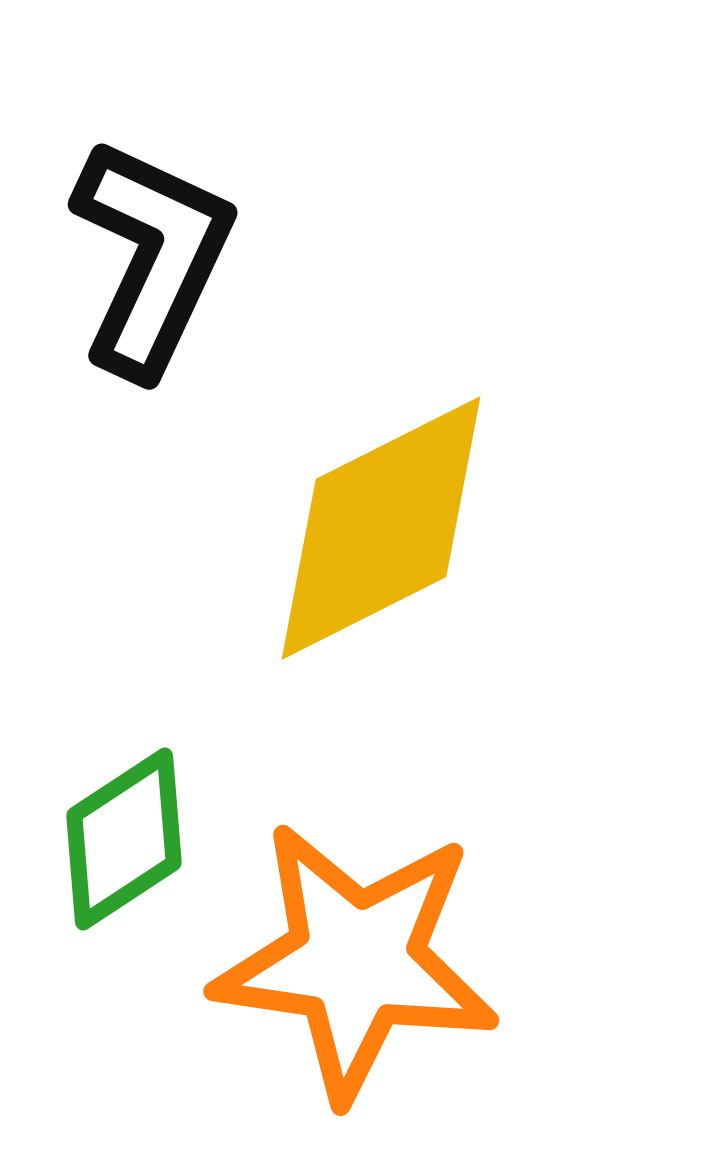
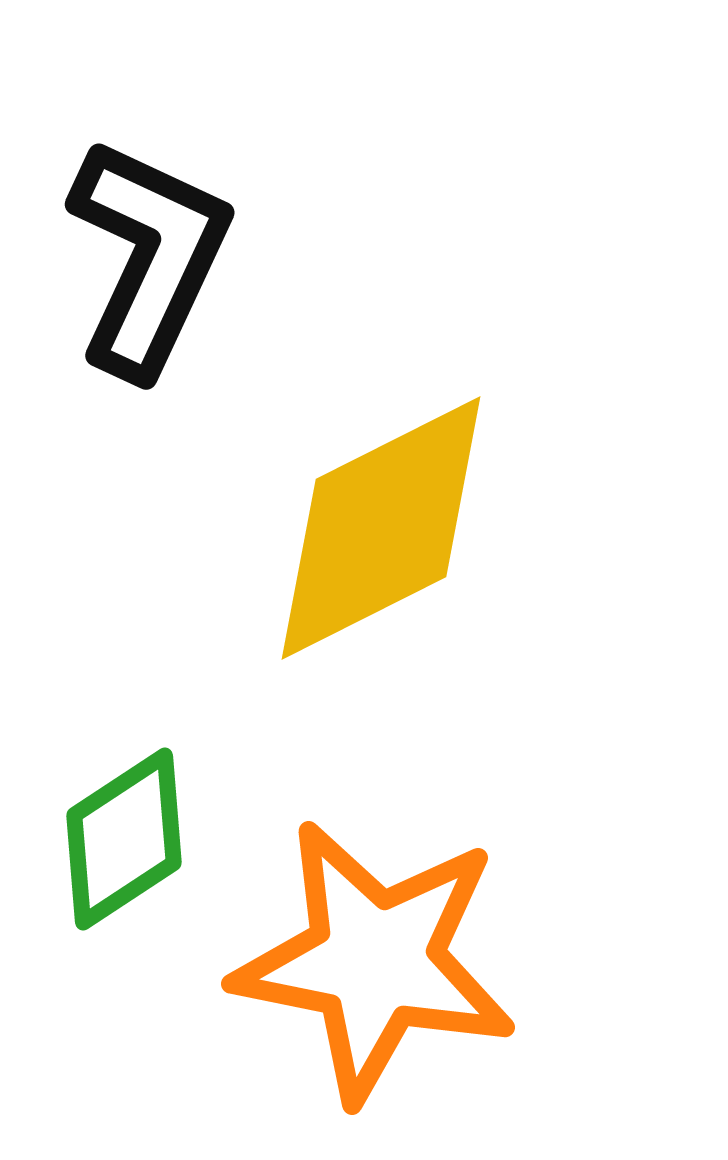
black L-shape: moved 3 px left
orange star: moved 19 px right; rotated 3 degrees clockwise
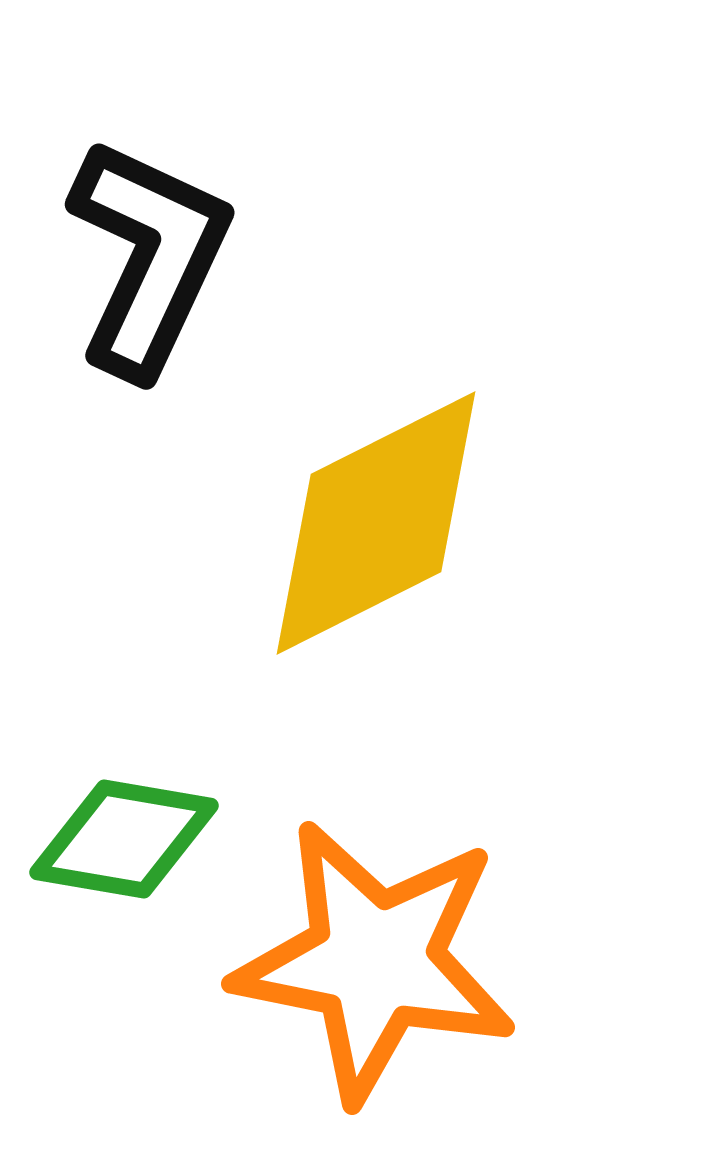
yellow diamond: moved 5 px left, 5 px up
green diamond: rotated 43 degrees clockwise
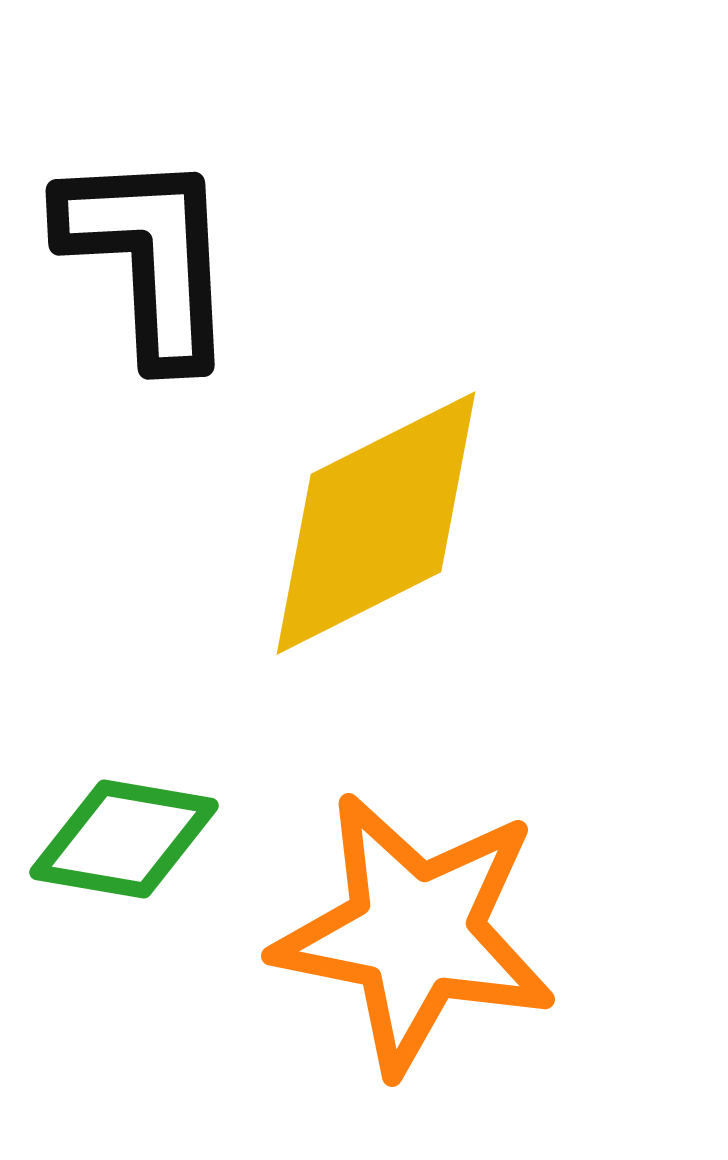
black L-shape: rotated 28 degrees counterclockwise
orange star: moved 40 px right, 28 px up
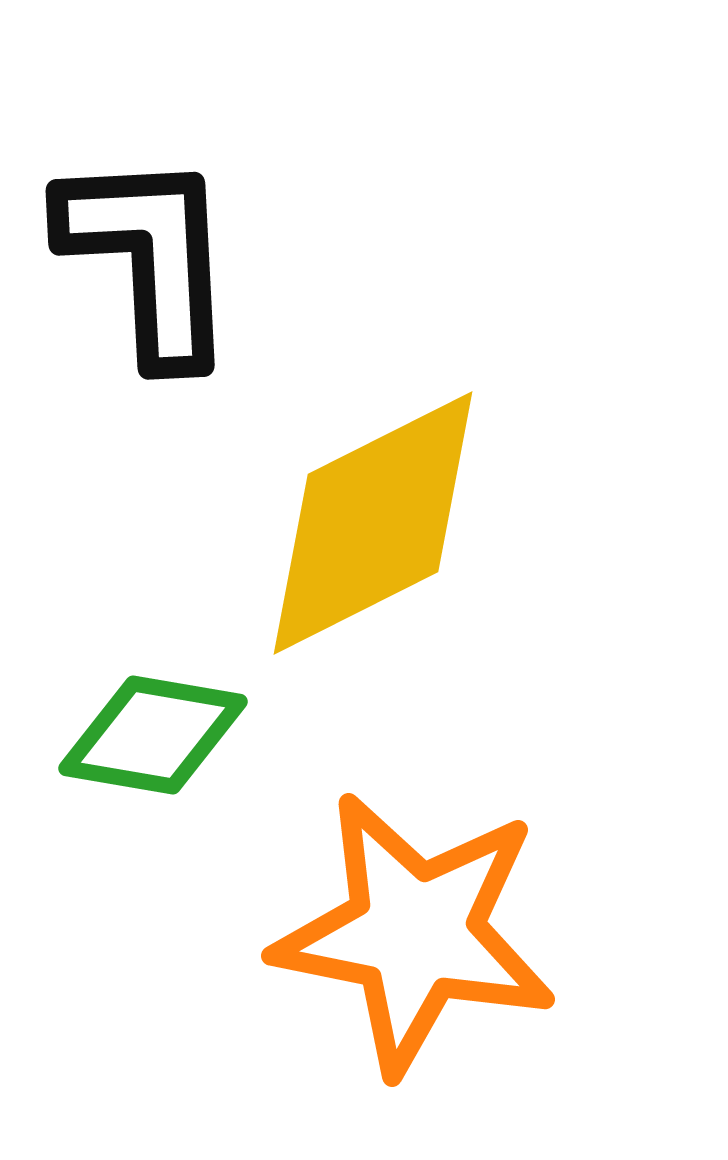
yellow diamond: moved 3 px left
green diamond: moved 29 px right, 104 px up
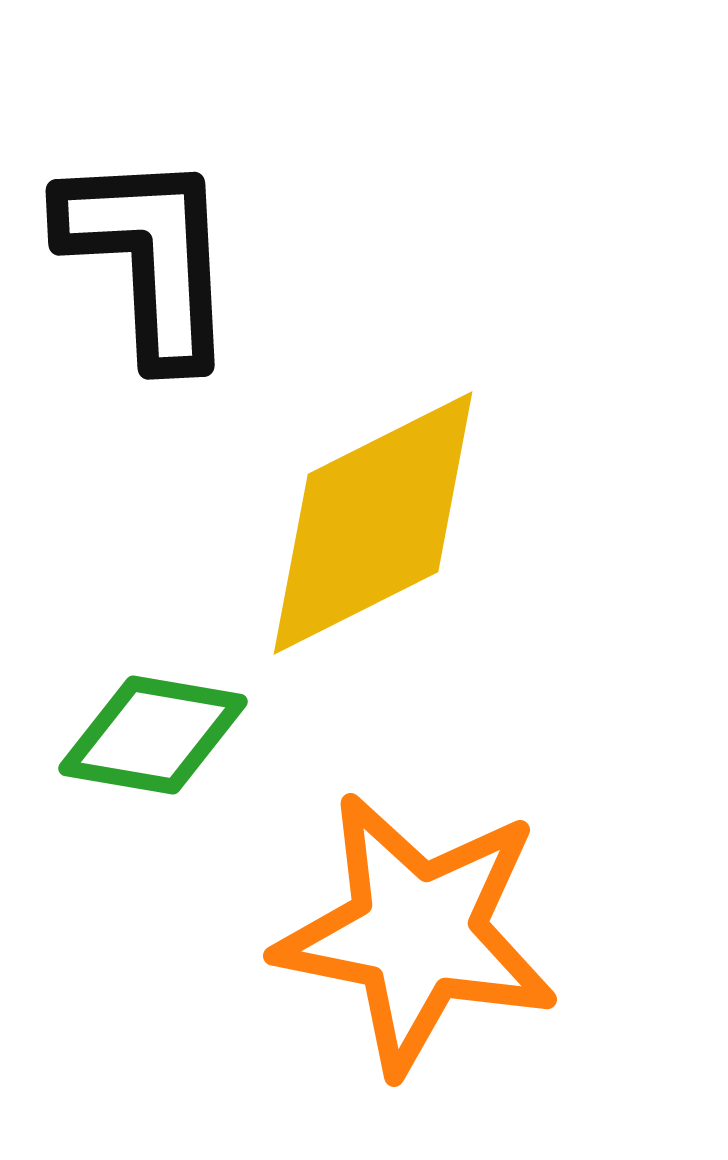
orange star: moved 2 px right
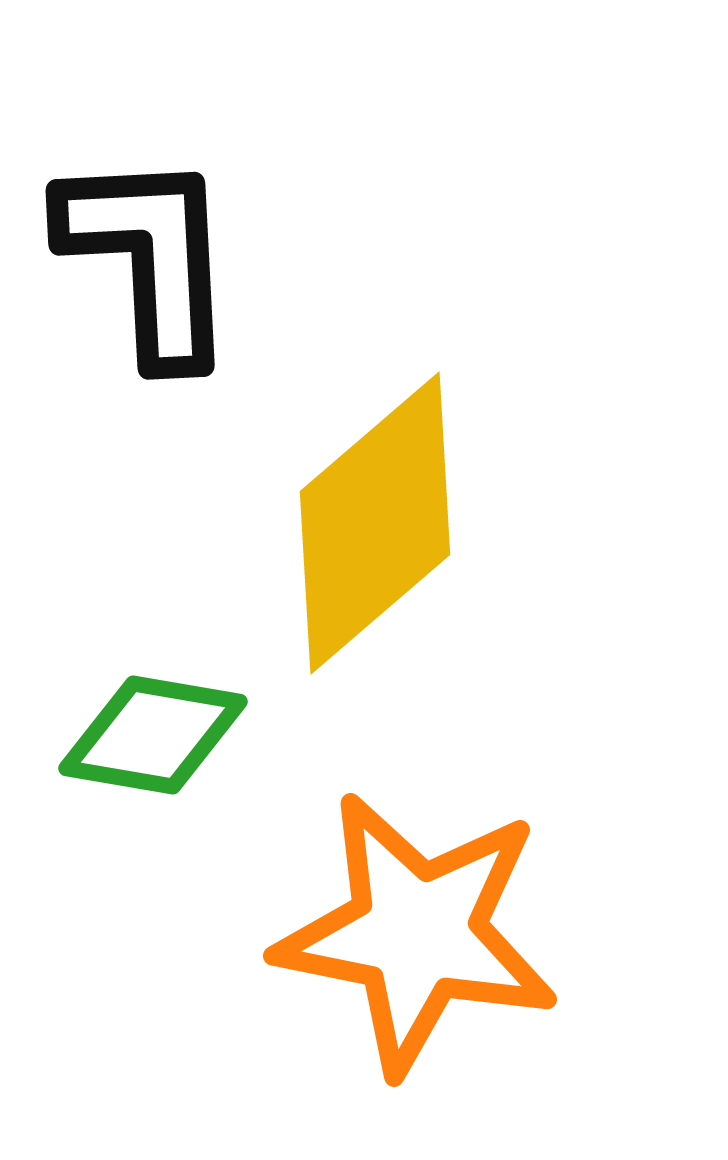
yellow diamond: moved 2 px right; rotated 14 degrees counterclockwise
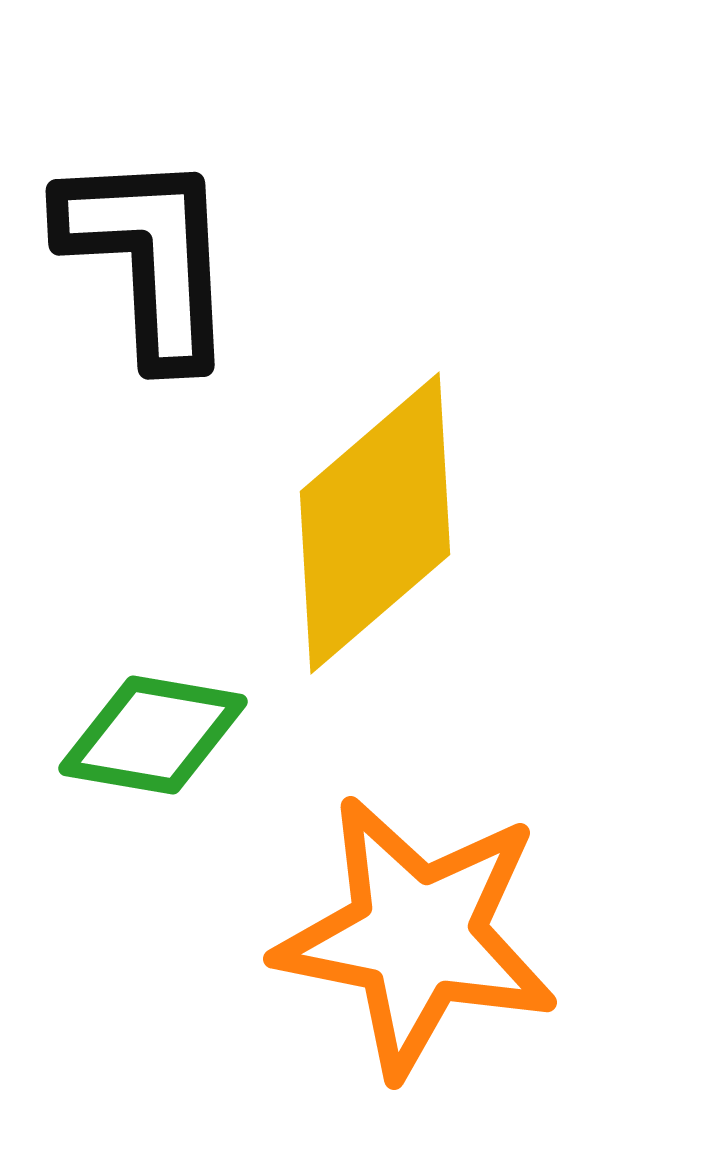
orange star: moved 3 px down
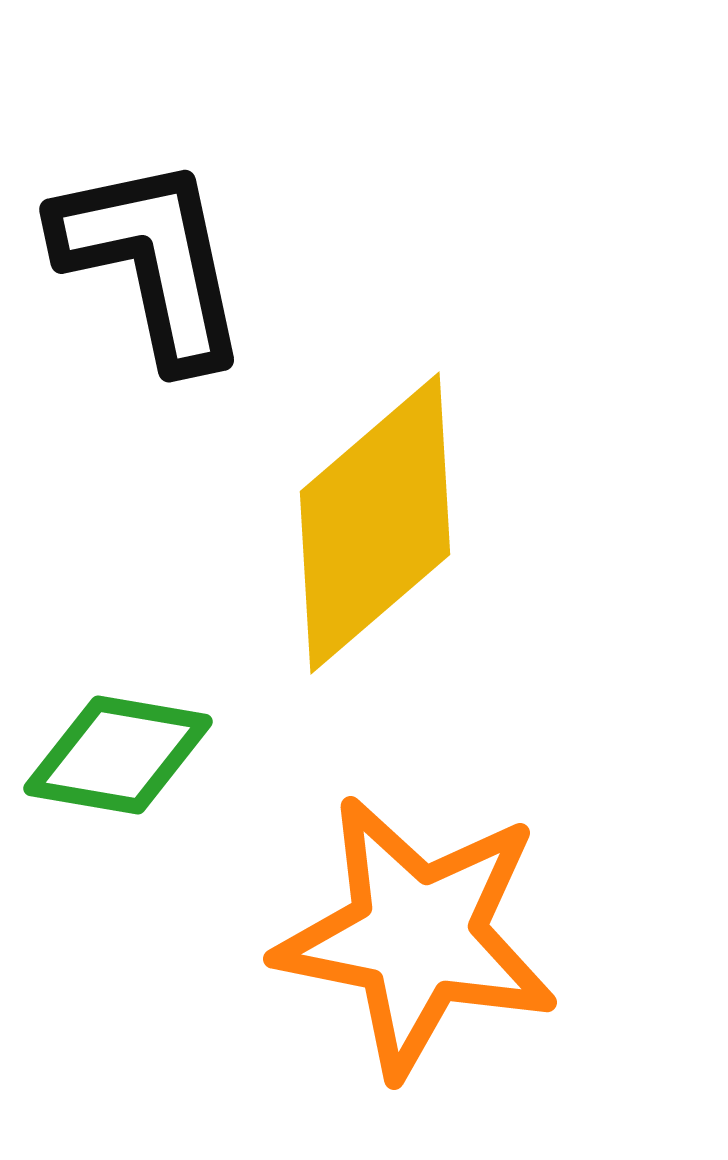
black L-shape: moved 3 px right, 4 px down; rotated 9 degrees counterclockwise
green diamond: moved 35 px left, 20 px down
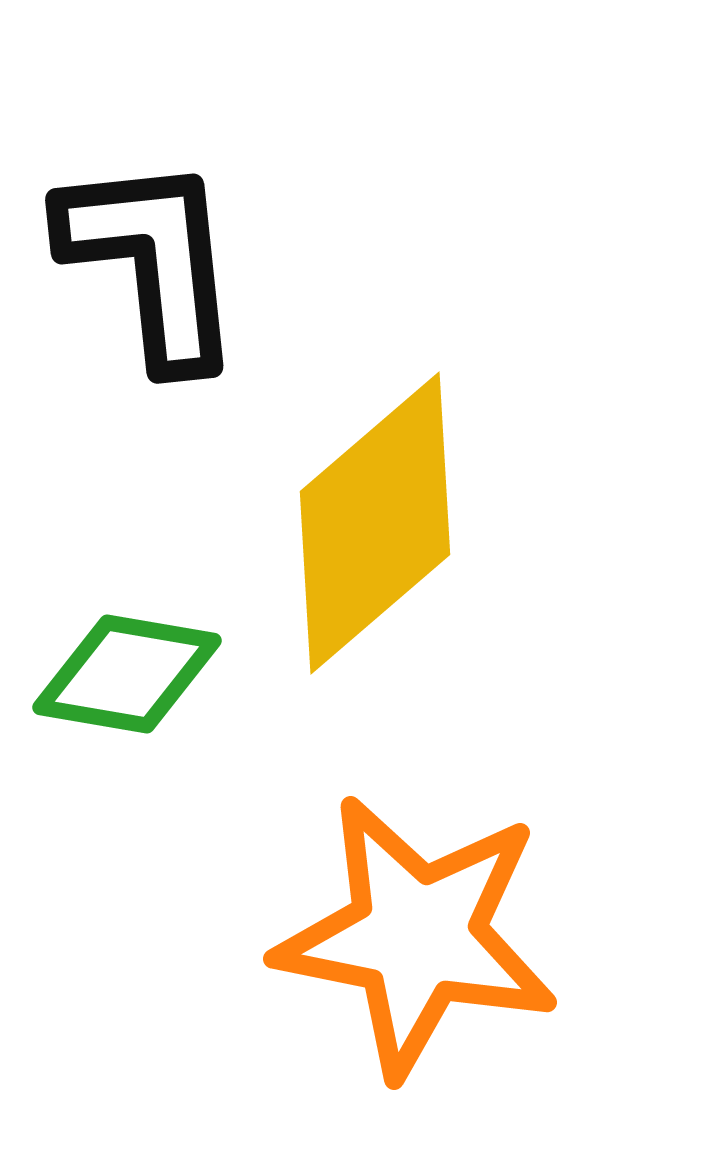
black L-shape: rotated 6 degrees clockwise
green diamond: moved 9 px right, 81 px up
